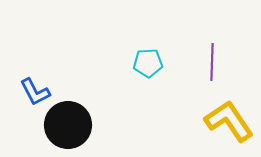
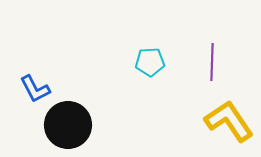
cyan pentagon: moved 2 px right, 1 px up
blue L-shape: moved 3 px up
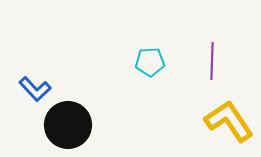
purple line: moved 1 px up
blue L-shape: rotated 16 degrees counterclockwise
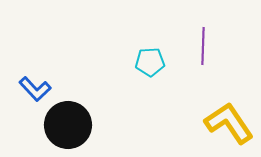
purple line: moved 9 px left, 15 px up
yellow L-shape: moved 2 px down
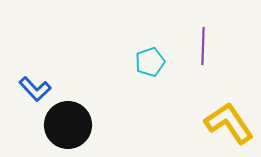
cyan pentagon: rotated 16 degrees counterclockwise
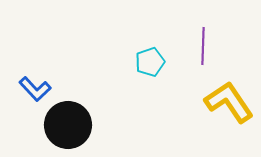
yellow L-shape: moved 21 px up
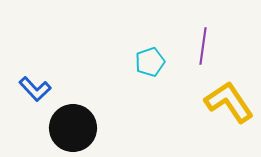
purple line: rotated 6 degrees clockwise
black circle: moved 5 px right, 3 px down
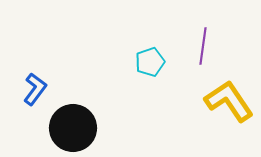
blue L-shape: rotated 100 degrees counterclockwise
yellow L-shape: moved 1 px up
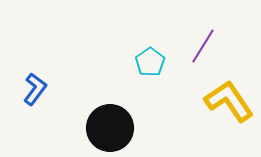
purple line: rotated 24 degrees clockwise
cyan pentagon: rotated 16 degrees counterclockwise
black circle: moved 37 px right
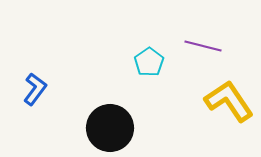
purple line: rotated 72 degrees clockwise
cyan pentagon: moved 1 px left
